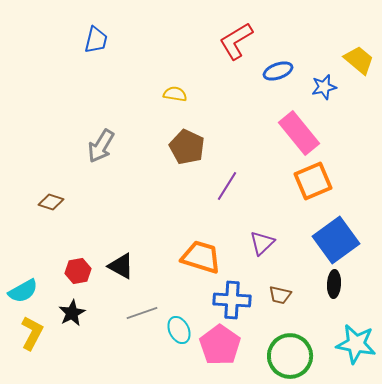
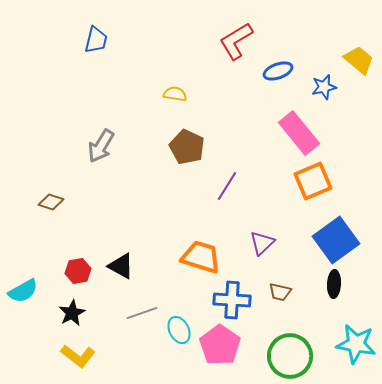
brown trapezoid: moved 3 px up
yellow L-shape: moved 46 px right, 23 px down; rotated 100 degrees clockwise
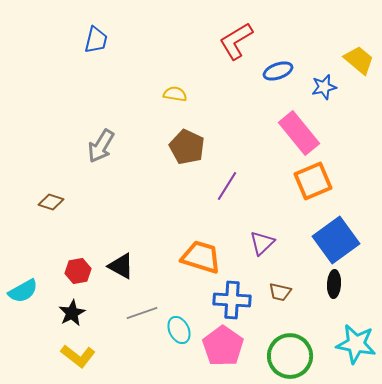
pink pentagon: moved 3 px right, 1 px down
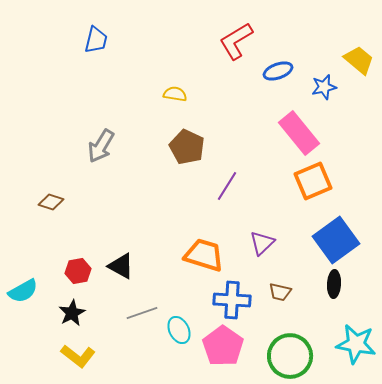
orange trapezoid: moved 3 px right, 2 px up
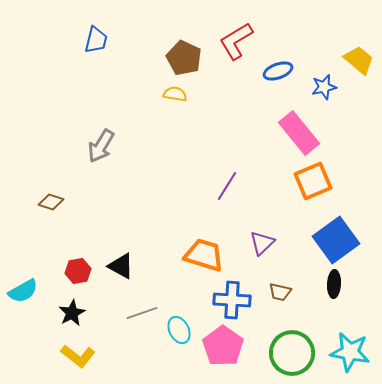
brown pentagon: moved 3 px left, 89 px up
cyan star: moved 6 px left, 8 px down
green circle: moved 2 px right, 3 px up
